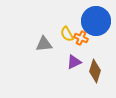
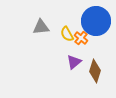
orange cross: rotated 16 degrees clockwise
gray triangle: moved 3 px left, 17 px up
purple triangle: rotated 14 degrees counterclockwise
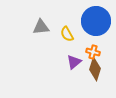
orange cross: moved 12 px right, 14 px down; rotated 24 degrees counterclockwise
brown diamond: moved 2 px up
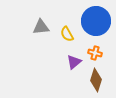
orange cross: moved 2 px right, 1 px down
brown diamond: moved 1 px right, 11 px down
